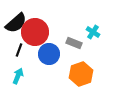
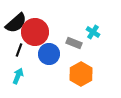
orange hexagon: rotated 10 degrees counterclockwise
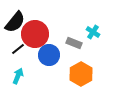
black semicircle: moved 1 px left, 1 px up; rotated 10 degrees counterclockwise
red circle: moved 2 px down
black line: moved 1 px left, 1 px up; rotated 32 degrees clockwise
blue circle: moved 1 px down
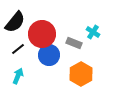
red circle: moved 7 px right
